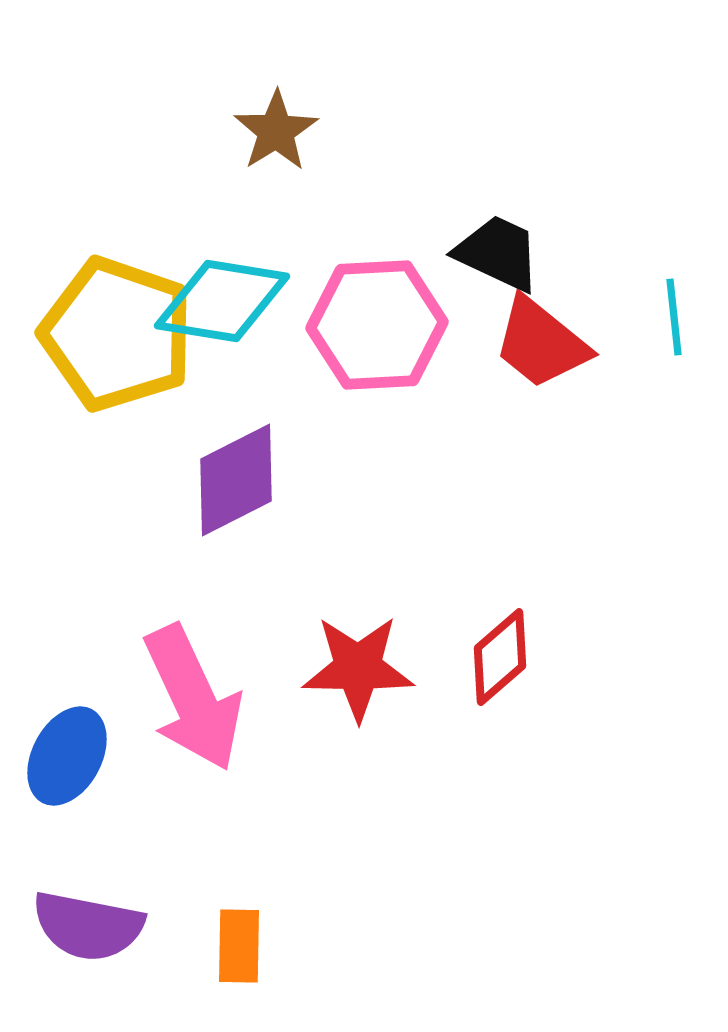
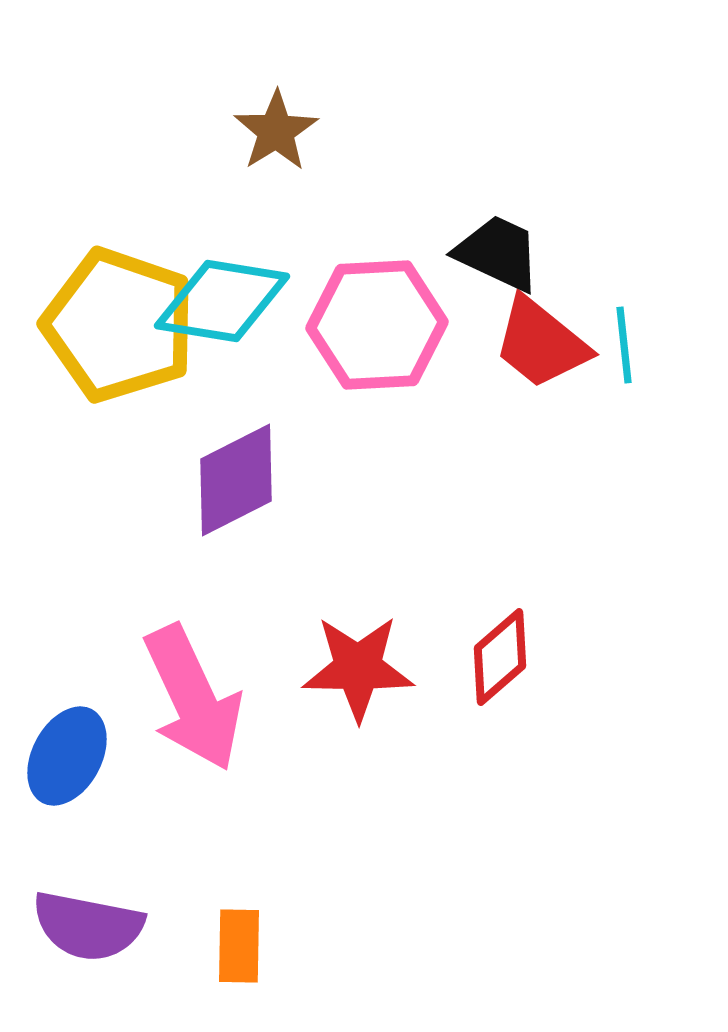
cyan line: moved 50 px left, 28 px down
yellow pentagon: moved 2 px right, 9 px up
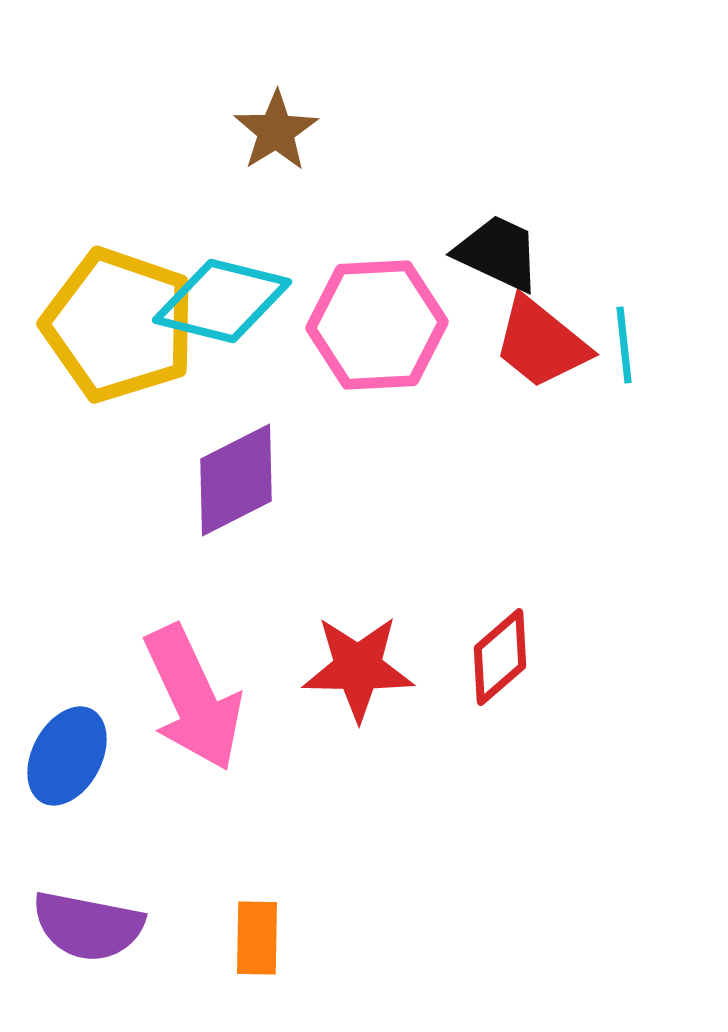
cyan diamond: rotated 5 degrees clockwise
orange rectangle: moved 18 px right, 8 px up
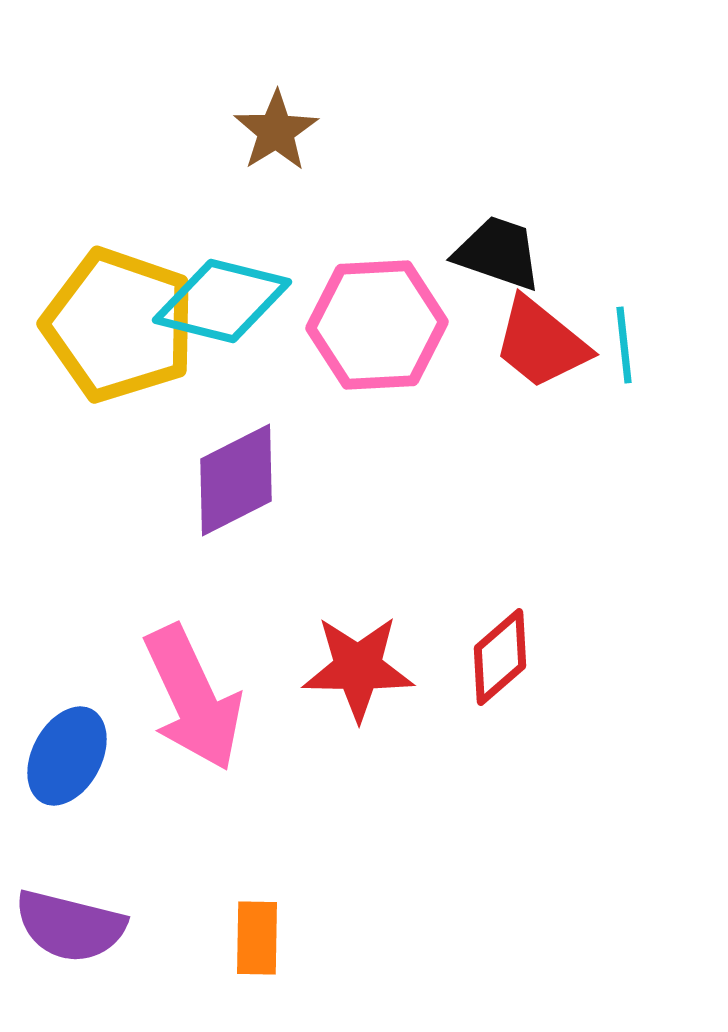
black trapezoid: rotated 6 degrees counterclockwise
purple semicircle: moved 18 px left; rotated 3 degrees clockwise
